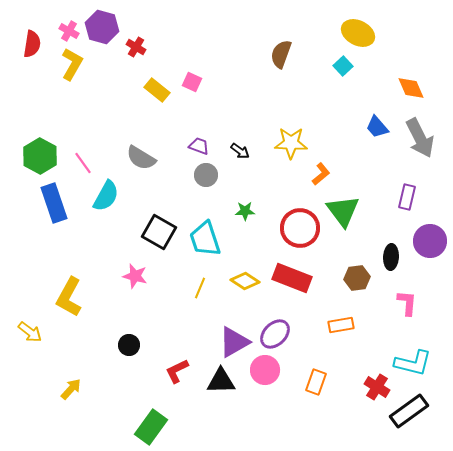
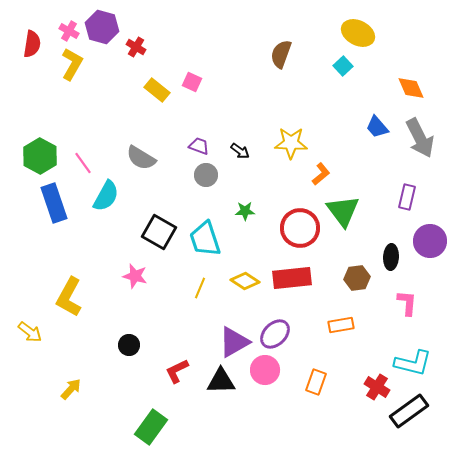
red rectangle at (292, 278): rotated 27 degrees counterclockwise
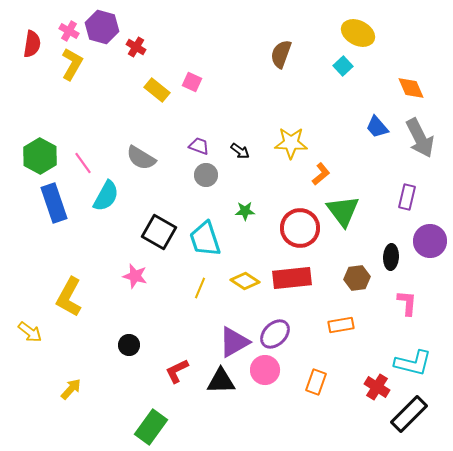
black rectangle at (409, 411): moved 3 px down; rotated 9 degrees counterclockwise
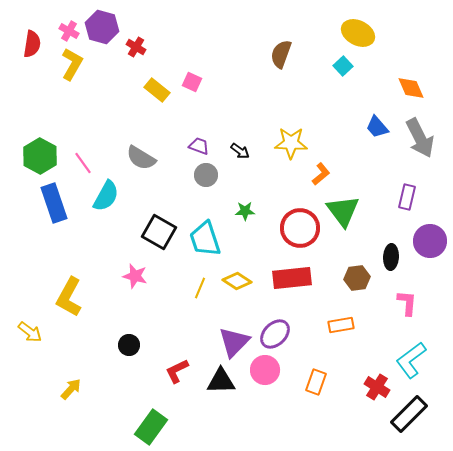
yellow diamond at (245, 281): moved 8 px left
purple triangle at (234, 342): rotated 16 degrees counterclockwise
cyan L-shape at (413, 363): moved 2 px left, 3 px up; rotated 129 degrees clockwise
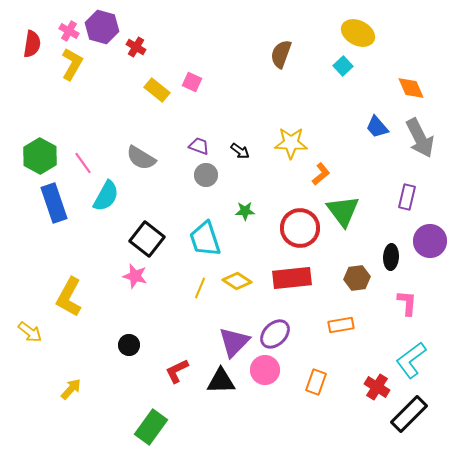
black square at (159, 232): moved 12 px left, 7 px down; rotated 8 degrees clockwise
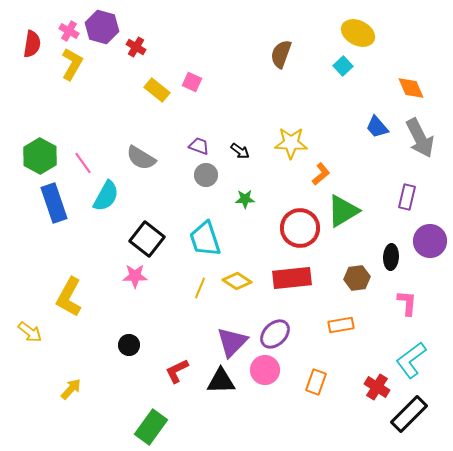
green star at (245, 211): moved 12 px up
green triangle at (343, 211): rotated 36 degrees clockwise
pink star at (135, 276): rotated 15 degrees counterclockwise
purple triangle at (234, 342): moved 2 px left
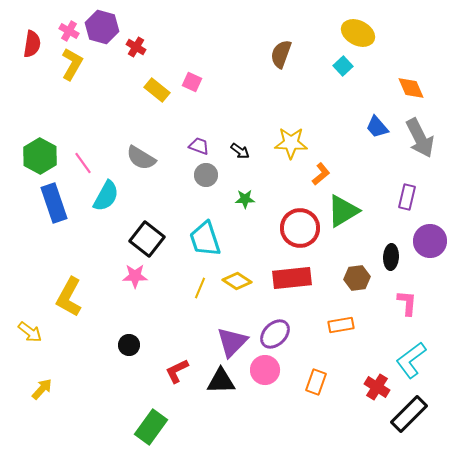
yellow arrow at (71, 389): moved 29 px left
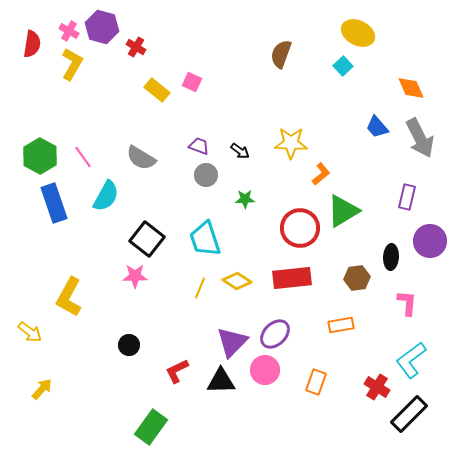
pink line at (83, 163): moved 6 px up
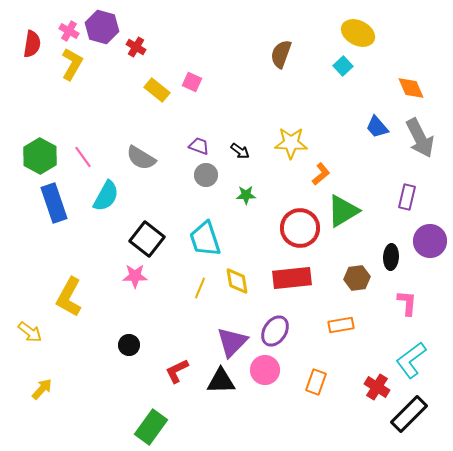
green star at (245, 199): moved 1 px right, 4 px up
yellow diamond at (237, 281): rotated 48 degrees clockwise
purple ellipse at (275, 334): moved 3 px up; rotated 12 degrees counterclockwise
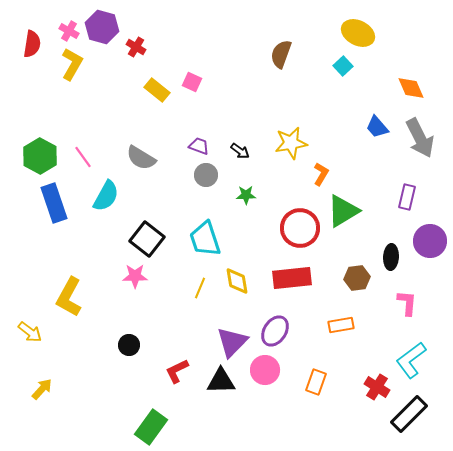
yellow star at (291, 143): rotated 12 degrees counterclockwise
orange L-shape at (321, 174): rotated 20 degrees counterclockwise
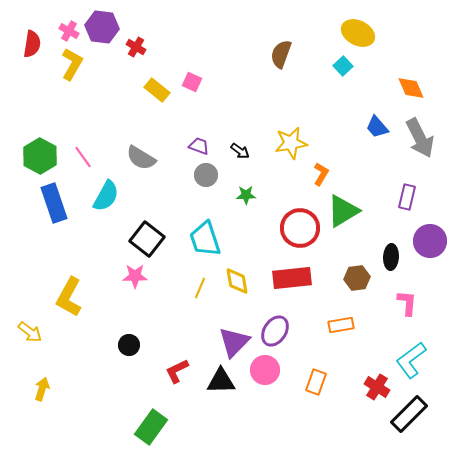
purple hexagon at (102, 27): rotated 8 degrees counterclockwise
purple triangle at (232, 342): moved 2 px right
yellow arrow at (42, 389): rotated 25 degrees counterclockwise
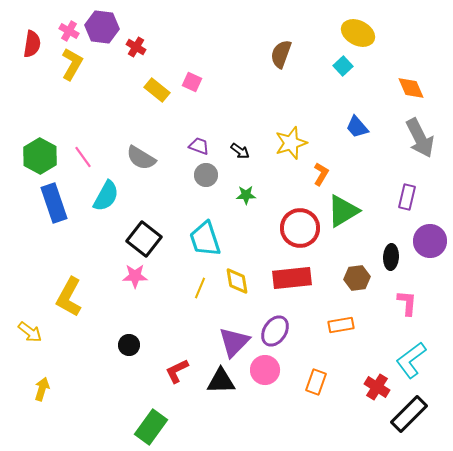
blue trapezoid at (377, 127): moved 20 px left
yellow star at (291, 143): rotated 8 degrees counterclockwise
black square at (147, 239): moved 3 px left
